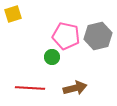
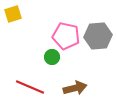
gray hexagon: rotated 8 degrees clockwise
red line: moved 1 px up; rotated 20 degrees clockwise
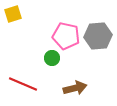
green circle: moved 1 px down
red line: moved 7 px left, 3 px up
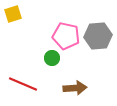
brown arrow: rotated 10 degrees clockwise
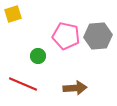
green circle: moved 14 px left, 2 px up
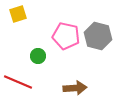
yellow square: moved 5 px right
gray hexagon: rotated 20 degrees clockwise
red line: moved 5 px left, 2 px up
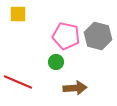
yellow square: rotated 18 degrees clockwise
green circle: moved 18 px right, 6 px down
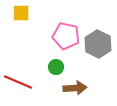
yellow square: moved 3 px right, 1 px up
gray hexagon: moved 8 px down; rotated 12 degrees clockwise
green circle: moved 5 px down
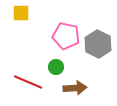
red line: moved 10 px right
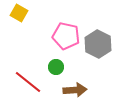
yellow square: moved 2 px left; rotated 30 degrees clockwise
red line: rotated 16 degrees clockwise
brown arrow: moved 2 px down
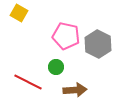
red line: rotated 12 degrees counterclockwise
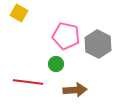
green circle: moved 3 px up
red line: rotated 20 degrees counterclockwise
